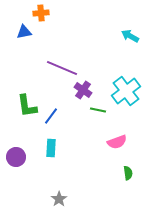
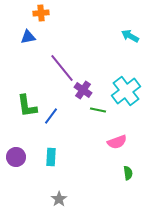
blue triangle: moved 4 px right, 5 px down
purple line: rotated 28 degrees clockwise
cyan rectangle: moved 9 px down
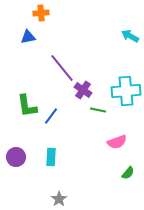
cyan cross: rotated 32 degrees clockwise
green semicircle: rotated 48 degrees clockwise
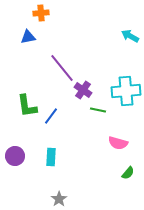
pink semicircle: moved 1 px right, 1 px down; rotated 36 degrees clockwise
purple circle: moved 1 px left, 1 px up
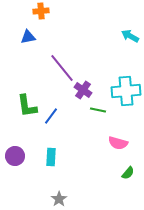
orange cross: moved 2 px up
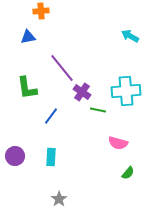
purple cross: moved 1 px left, 2 px down
green L-shape: moved 18 px up
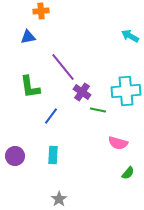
purple line: moved 1 px right, 1 px up
green L-shape: moved 3 px right, 1 px up
cyan rectangle: moved 2 px right, 2 px up
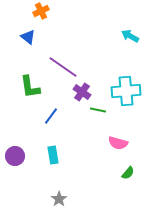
orange cross: rotated 21 degrees counterclockwise
blue triangle: rotated 49 degrees clockwise
purple line: rotated 16 degrees counterclockwise
cyan rectangle: rotated 12 degrees counterclockwise
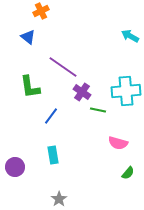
purple circle: moved 11 px down
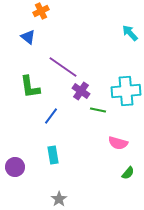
cyan arrow: moved 3 px up; rotated 18 degrees clockwise
purple cross: moved 1 px left, 1 px up
